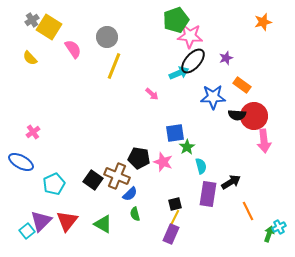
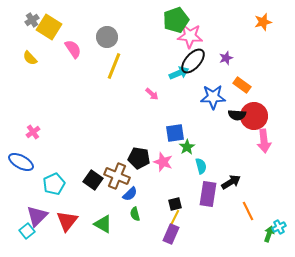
purple triangle at (41, 221): moved 4 px left, 5 px up
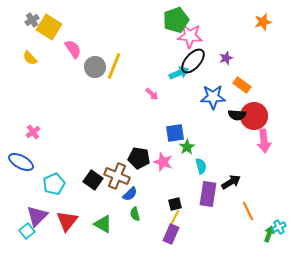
gray circle at (107, 37): moved 12 px left, 30 px down
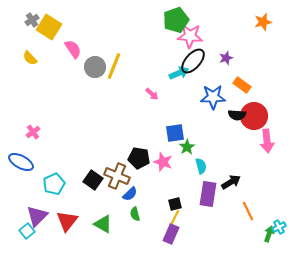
pink arrow at (264, 141): moved 3 px right
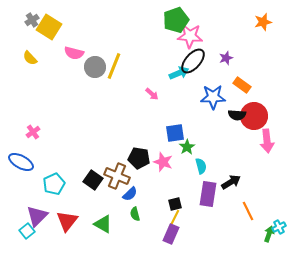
pink semicircle at (73, 49): moved 1 px right, 4 px down; rotated 138 degrees clockwise
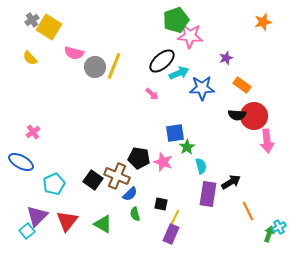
black ellipse at (193, 61): moved 31 px left; rotated 8 degrees clockwise
blue star at (213, 97): moved 11 px left, 9 px up
black square at (175, 204): moved 14 px left; rotated 24 degrees clockwise
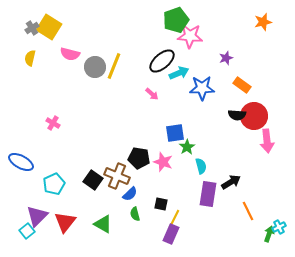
gray cross at (32, 20): moved 8 px down
pink semicircle at (74, 53): moved 4 px left, 1 px down
yellow semicircle at (30, 58): rotated 56 degrees clockwise
pink cross at (33, 132): moved 20 px right, 9 px up; rotated 24 degrees counterclockwise
red triangle at (67, 221): moved 2 px left, 1 px down
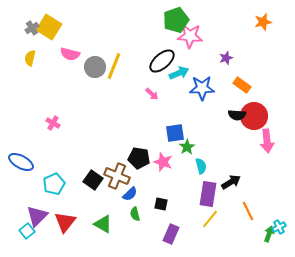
yellow line at (174, 219): moved 36 px right; rotated 12 degrees clockwise
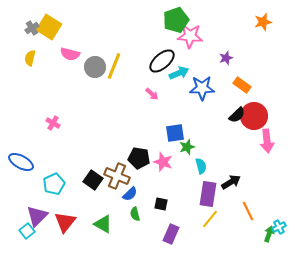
black semicircle at (237, 115): rotated 48 degrees counterclockwise
green star at (187, 147): rotated 14 degrees clockwise
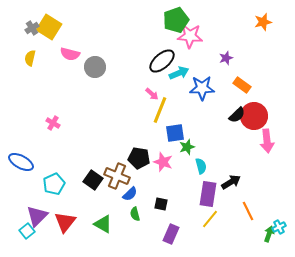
yellow line at (114, 66): moved 46 px right, 44 px down
